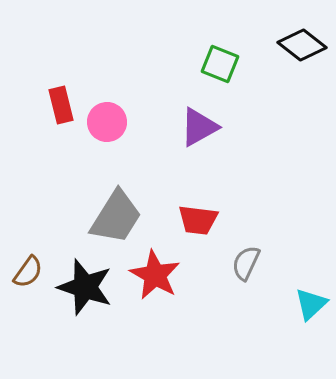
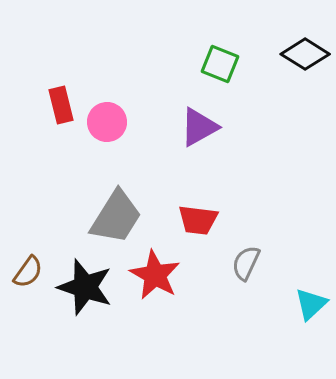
black diamond: moved 3 px right, 9 px down; rotated 6 degrees counterclockwise
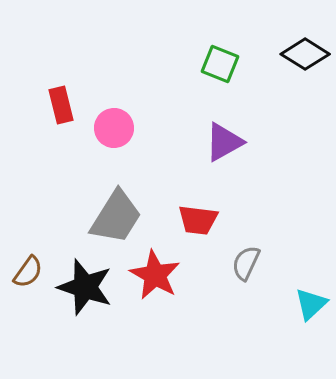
pink circle: moved 7 px right, 6 px down
purple triangle: moved 25 px right, 15 px down
